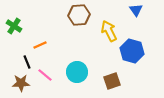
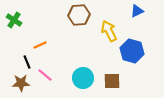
blue triangle: moved 1 px right, 1 px down; rotated 40 degrees clockwise
green cross: moved 6 px up
cyan circle: moved 6 px right, 6 px down
brown square: rotated 18 degrees clockwise
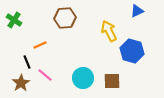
brown hexagon: moved 14 px left, 3 px down
brown star: rotated 30 degrees counterclockwise
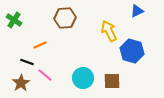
black line: rotated 48 degrees counterclockwise
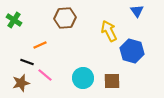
blue triangle: rotated 40 degrees counterclockwise
brown star: rotated 18 degrees clockwise
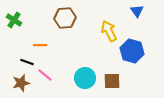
orange line: rotated 24 degrees clockwise
cyan circle: moved 2 px right
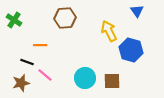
blue hexagon: moved 1 px left, 1 px up
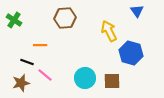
blue hexagon: moved 3 px down
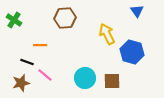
yellow arrow: moved 2 px left, 3 px down
blue hexagon: moved 1 px right, 1 px up
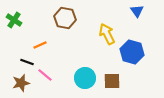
brown hexagon: rotated 15 degrees clockwise
orange line: rotated 24 degrees counterclockwise
